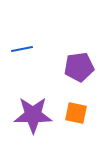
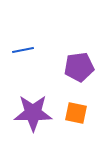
blue line: moved 1 px right, 1 px down
purple star: moved 2 px up
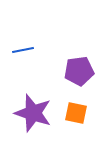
purple pentagon: moved 4 px down
purple star: rotated 18 degrees clockwise
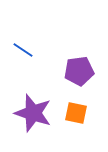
blue line: rotated 45 degrees clockwise
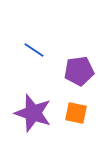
blue line: moved 11 px right
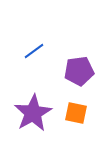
blue line: moved 1 px down; rotated 70 degrees counterclockwise
purple star: rotated 24 degrees clockwise
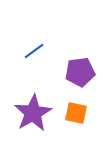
purple pentagon: moved 1 px right, 1 px down
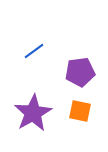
orange square: moved 4 px right, 2 px up
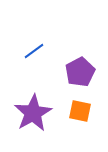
purple pentagon: rotated 20 degrees counterclockwise
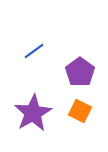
purple pentagon: rotated 8 degrees counterclockwise
orange square: rotated 15 degrees clockwise
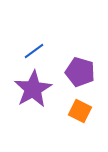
purple pentagon: rotated 20 degrees counterclockwise
purple star: moved 24 px up
